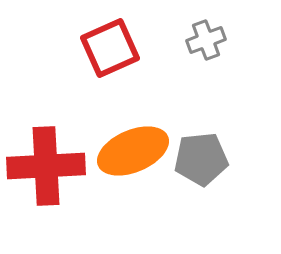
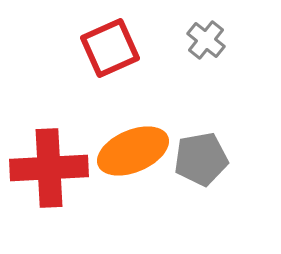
gray cross: rotated 30 degrees counterclockwise
gray pentagon: rotated 4 degrees counterclockwise
red cross: moved 3 px right, 2 px down
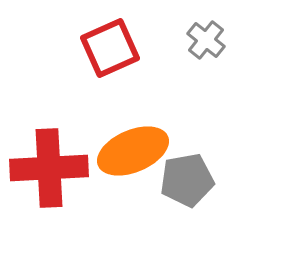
gray pentagon: moved 14 px left, 21 px down
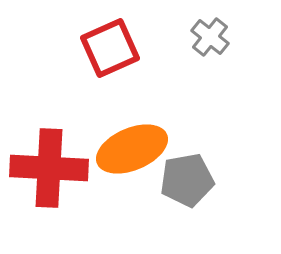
gray cross: moved 4 px right, 3 px up
orange ellipse: moved 1 px left, 2 px up
red cross: rotated 6 degrees clockwise
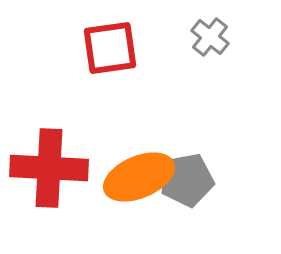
red square: rotated 16 degrees clockwise
orange ellipse: moved 7 px right, 28 px down
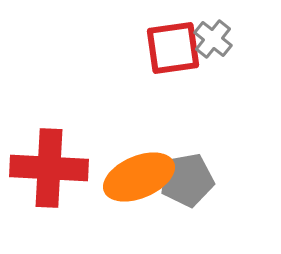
gray cross: moved 3 px right, 2 px down
red square: moved 63 px right
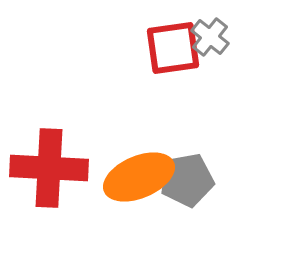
gray cross: moved 3 px left, 2 px up
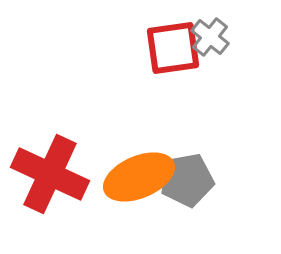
red cross: moved 1 px right, 6 px down; rotated 22 degrees clockwise
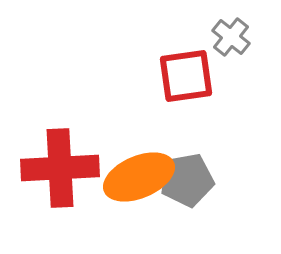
gray cross: moved 21 px right
red square: moved 13 px right, 28 px down
red cross: moved 10 px right, 6 px up; rotated 28 degrees counterclockwise
